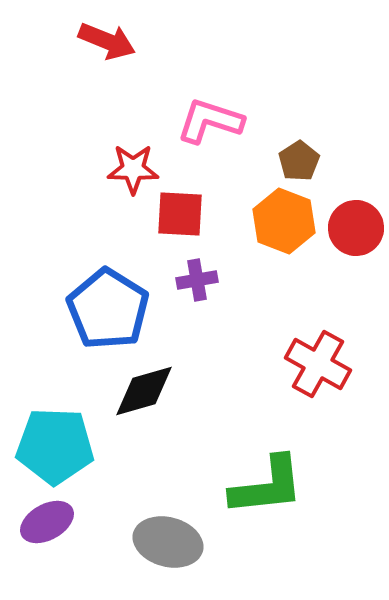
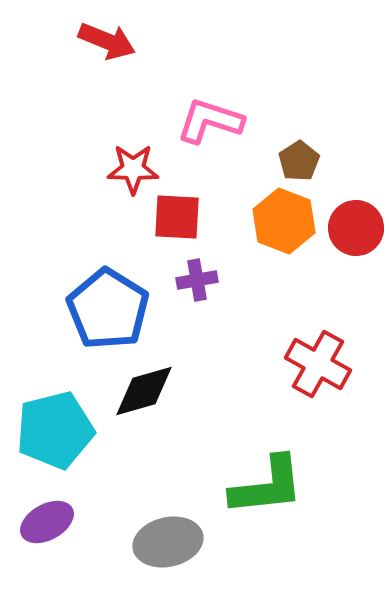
red square: moved 3 px left, 3 px down
cyan pentagon: moved 16 px up; rotated 16 degrees counterclockwise
gray ellipse: rotated 28 degrees counterclockwise
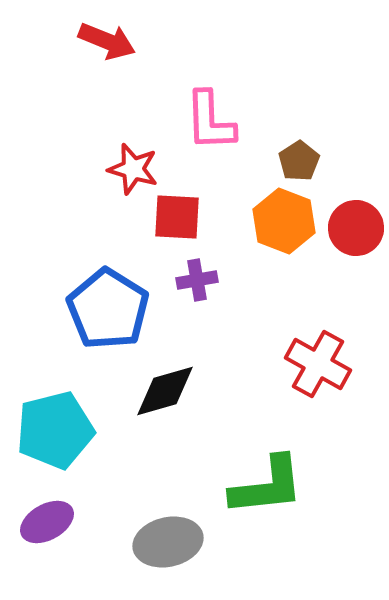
pink L-shape: rotated 110 degrees counterclockwise
red star: rotated 15 degrees clockwise
black diamond: moved 21 px right
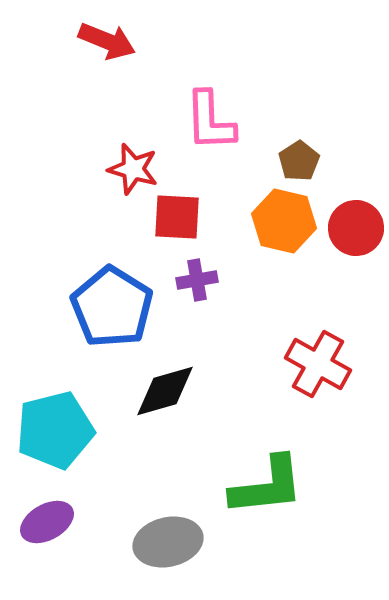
orange hexagon: rotated 8 degrees counterclockwise
blue pentagon: moved 4 px right, 2 px up
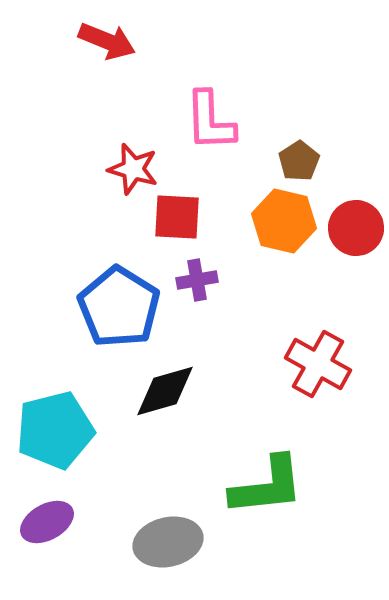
blue pentagon: moved 7 px right
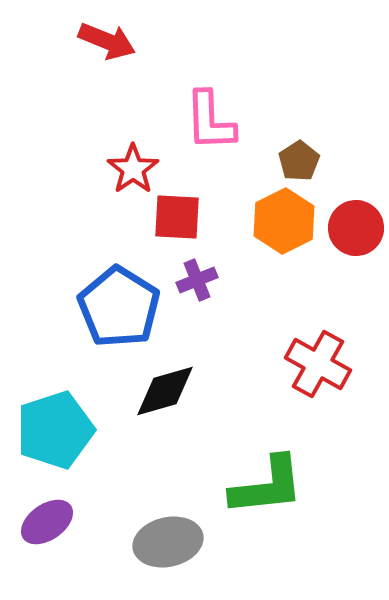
red star: rotated 21 degrees clockwise
orange hexagon: rotated 20 degrees clockwise
purple cross: rotated 12 degrees counterclockwise
cyan pentagon: rotated 4 degrees counterclockwise
purple ellipse: rotated 6 degrees counterclockwise
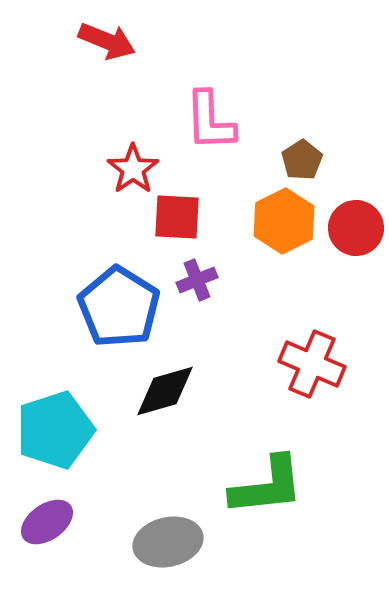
brown pentagon: moved 3 px right, 1 px up
red cross: moved 6 px left; rotated 6 degrees counterclockwise
